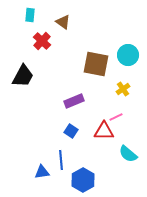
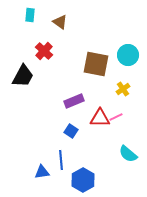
brown triangle: moved 3 px left
red cross: moved 2 px right, 10 px down
red triangle: moved 4 px left, 13 px up
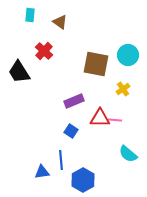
black trapezoid: moved 4 px left, 4 px up; rotated 120 degrees clockwise
pink line: moved 1 px left, 3 px down; rotated 32 degrees clockwise
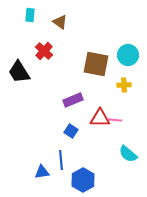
yellow cross: moved 1 px right, 4 px up; rotated 32 degrees clockwise
purple rectangle: moved 1 px left, 1 px up
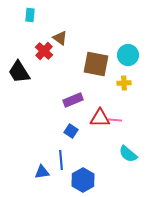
brown triangle: moved 16 px down
yellow cross: moved 2 px up
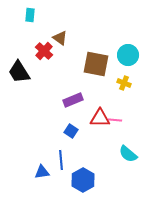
yellow cross: rotated 24 degrees clockwise
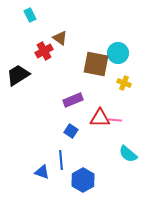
cyan rectangle: rotated 32 degrees counterclockwise
red cross: rotated 18 degrees clockwise
cyan circle: moved 10 px left, 2 px up
black trapezoid: moved 1 px left, 3 px down; rotated 90 degrees clockwise
blue triangle: rotated 28 degrees clockwise
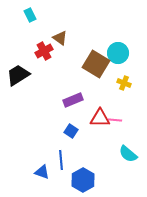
brown square: rotated 20 degrees clockwise
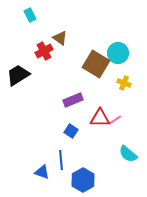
pink line: rotated 40 degrees counterclockwise
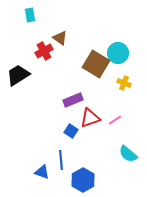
cyan rectangle: rotated 16 degrees clockwise
red triangle: moved 10 px left; rotated 20 degrees counterclockwise
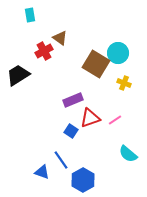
blue line: rotated 30 degrees counterclockwise
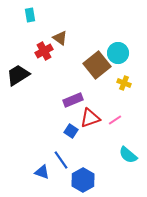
brown square: moved 1 px right, 1 px down; rotated 20 degrees clockwise
cyan semicircle: moved 1 px down
